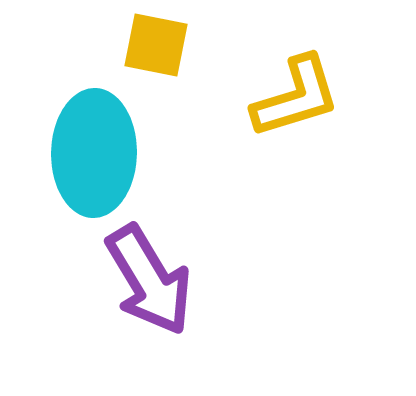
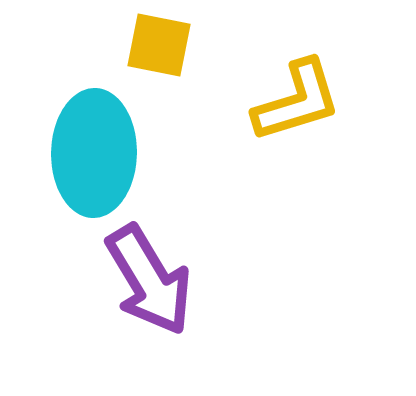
yellow square: moved 3 px right
yellow L-shape: moved 1 px right, 4 px down
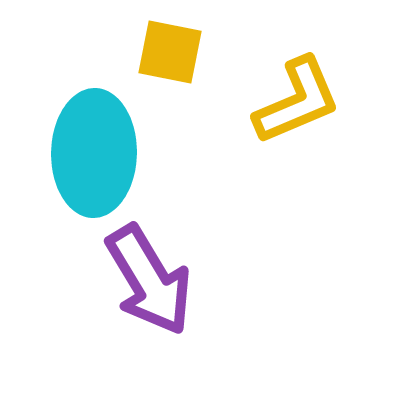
yellow square: moved 11 px right, 7 px down
yellow L-shape: rotated 6 degrees counterclockwise
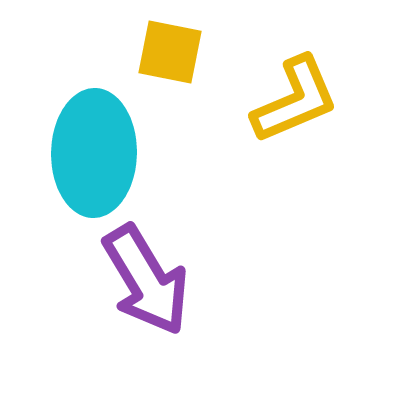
yellow L-shape: moved 2 px left, 1 px up
purple arrow: moved 3 px left
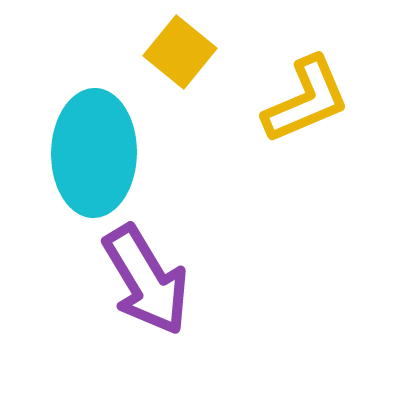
yellow square: moved 10 px right; rotated 28 degrees clockwise
yellow L-shape: moved 11 px right
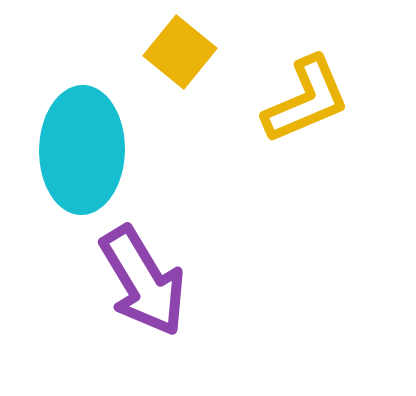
cyan ellipse: moved 12 px left, 3 px up
purple arrow: moved 3 px left, 1 px down
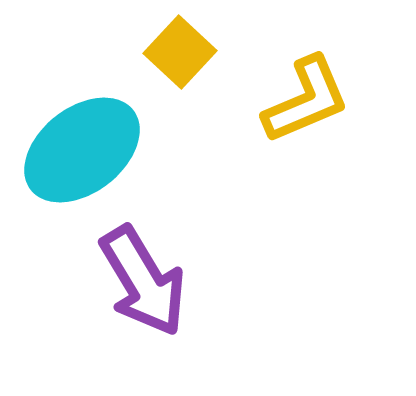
yellow square: rotated 4 degrees clockwise
cyan ellipse: rotated 51 degrees clockwise
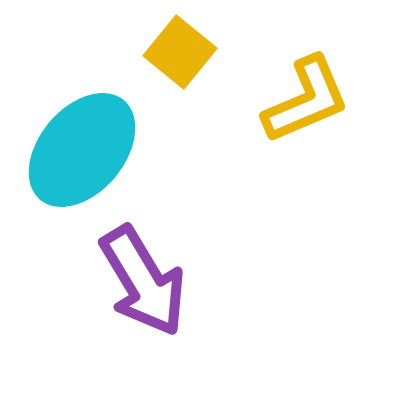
yellow square: rotated 4 degrees counterclockwise
cyan ellipse: rotated 12 degrees counterclockwise
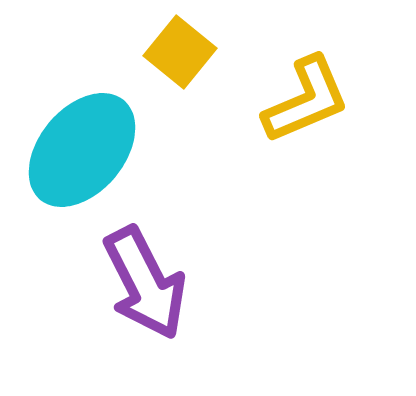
purple arrow: moved 2 px right, 2 px down; rotated 4 degrees clockwise
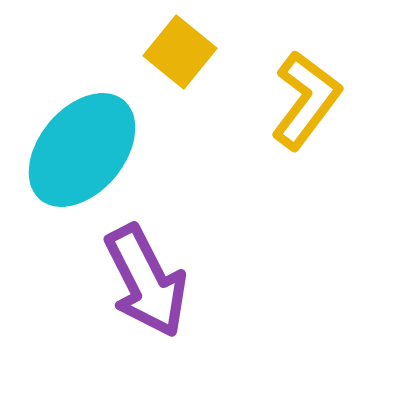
yellow L-shape: rotated 30 degrees counterclockwise
purple arrow: moved 1 px right, 2 px up
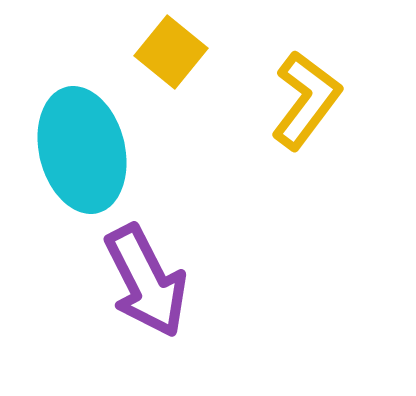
yellow square: moved 9 px left
cyan ellipse: rotated 54 degrees counterclockwise
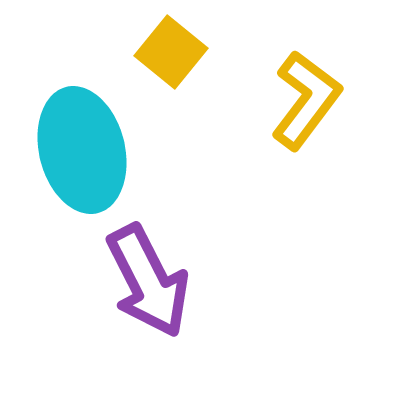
purple arrow: moved 2 px right
